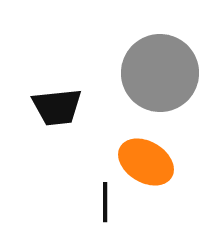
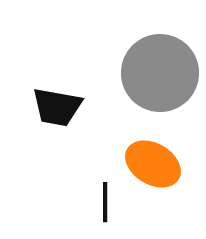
black trapezoid: rotated 16 degrees clockwise
orange ellipse: moved 7 px right, 2 px down
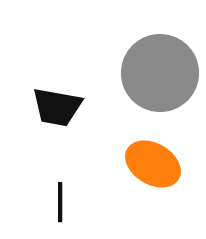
black line: moved 45 px left
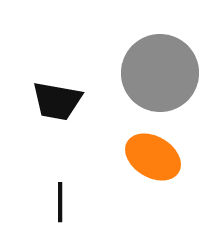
black trapezoid: moved 6 px up
orange ellipse: moved 7 px up
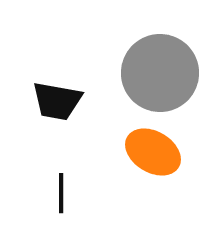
orange ellipse: moved 5 px up
black line: moved 1 px right, 9 px up
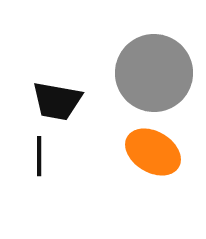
gray circle: moved 6 px left
black line: moved 22 px left, 37 px up
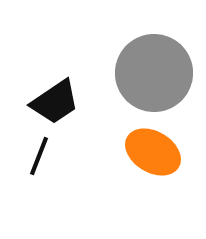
black trapezoid: moved 2 px left, 1 px down; rotated 44 degrees counterclockwise
black line: rotated 21 degrees clockwise
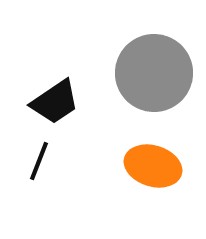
orange ellipse: moved 14 px down; rotated 14 degrees counterclockwise
black line: moved 5 px down
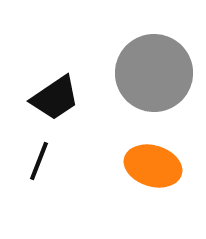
black trapezoid: moved 4 px up
